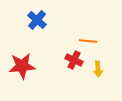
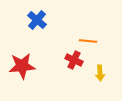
yellow arrow: moved 2 px right, 4 px down
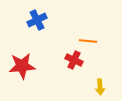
blue cross: rotated 24 degrees clockwise
yellow arrow: moved 14 px down
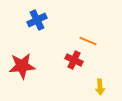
orange line: rotated 18 degrees clockwise
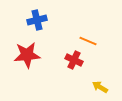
blue cross: rotated 12 degrees clockwise
red star: moved 5 px right, 11 px up
yellow arrow: rotated 126 degrees clockwise
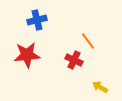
orange line: rotated 30 degrees clockwise
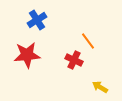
blue cross: rotated 18 degrees counterclockwise
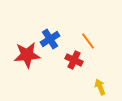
blue cross: moved 13 px right, 19 px down
yellow arrow: rotated 35 degrees clockwise
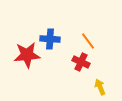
blue cross: rotated 36 degrees clockwise
red cross: moved 7 px right, 2 px down
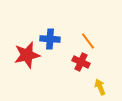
red star: rotated 8 degrees counterclockwise
